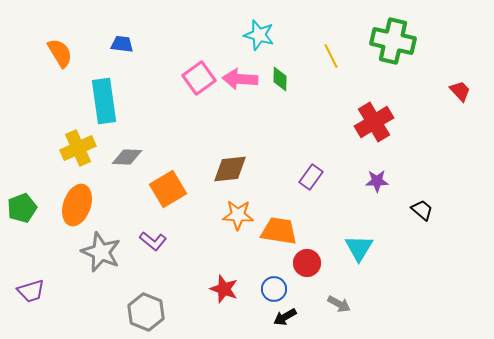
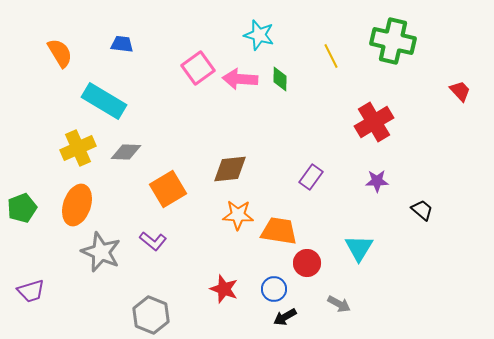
pink square: moved 1 px left, 10 px up
cyan rectangle: rotated 51 degrees counterclockwise
gray diamond: moved 1 px left, 5 px up
gray hexagon: moved 5 px right, 3 px down
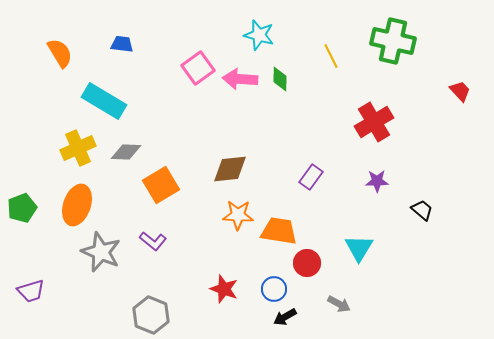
orange square: moved 7 px left, 4 px up
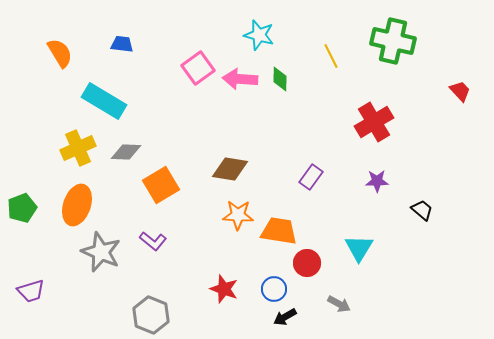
brown diamond: rotated 15 degrees clockwise
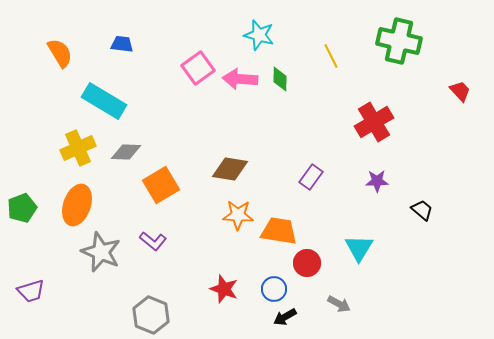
green cross: moved 6 px right
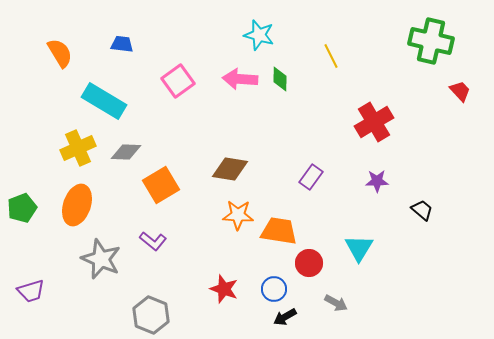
green cross: moved 32 px right
pink square: moved 20 px left, 13 px down
gray star: moved 7 px down
red circle: moved 2 px right
gray arrow: moved 3 px left, 1 px up
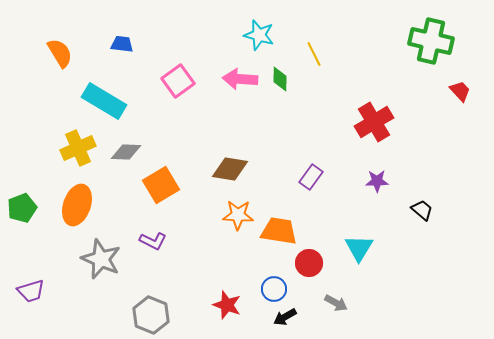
yellow line: moved 17 px left, 2 px up
purple L-shape: rotated 12 degrees counterclockwise
red star: moved 3 px right, 16 px down
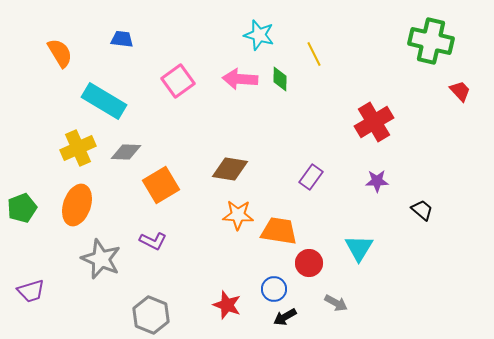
blue trapezoid: moved 5 px up
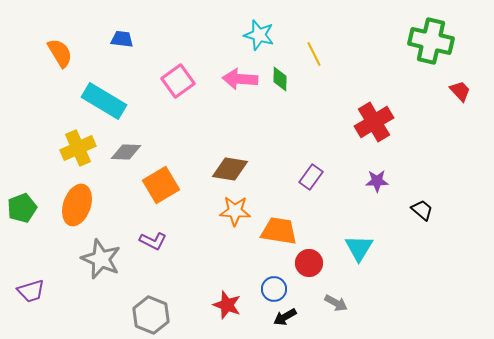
orange star: moved 3 px left, 4 px up
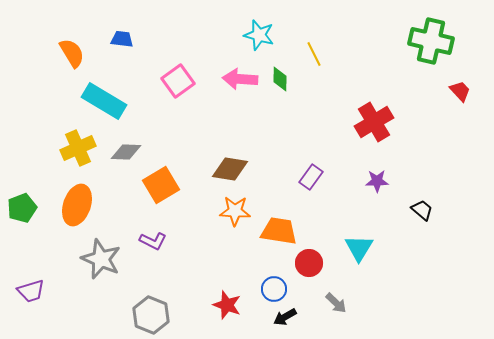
orange semicircle: moved 12 px right
gray arrow: rotated 15 degrees clockwise
